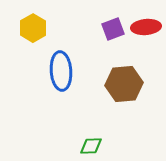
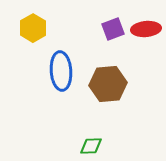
red ellipse: moved 2 px down
brown hexagon: moved 16 px left
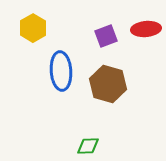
purple square: moved 7 px left, 7 px down
brown hexagon: rotated 21 degrees clockwise
green diamond: moved 3 px left
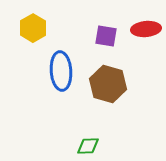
purple square: rotated 30 degrees clockwise
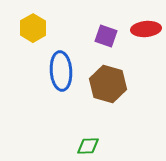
purple square: rotated 10 degrees clockwise
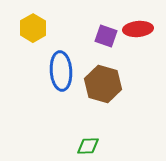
red ellipse: moved 8 px left
brown hexagon: moved 5 px left
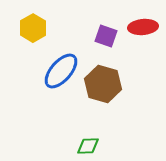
red ellipse: moved 5 px right, 2 px up
blue ellipse: rotated 45 degrees clockwise
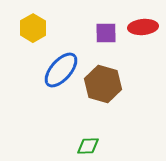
purple square: moved 3 px up; rotated 20 degrees counterclockwise
blue ellipse: moved 1 px up
